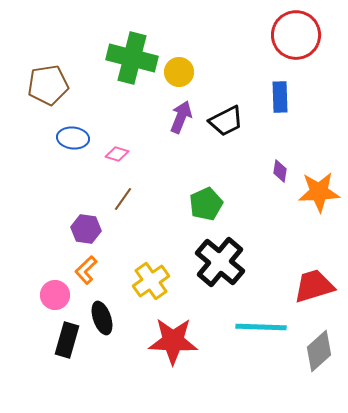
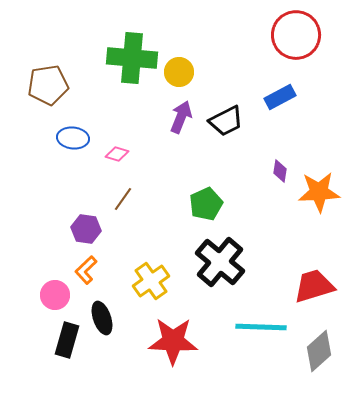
green cross: rotated 9 degrees counterclockwise
blue rectangle: rotated 64 degrees clockwise
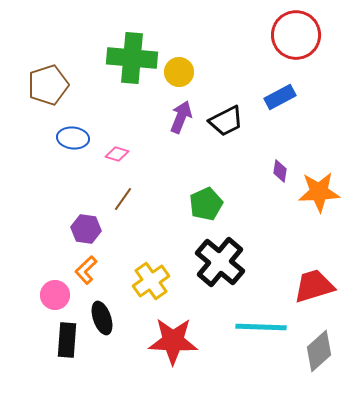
brown pentagon: rotated 9 degrees counterclockwise
black rectangle: rotated 12 degrees counterclockwise
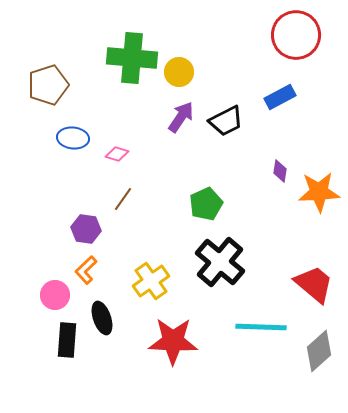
purple arrow: rotated 12 degrees clockwise
red trapezoid: moved 2 px up; rotated 57 degrees clockwise
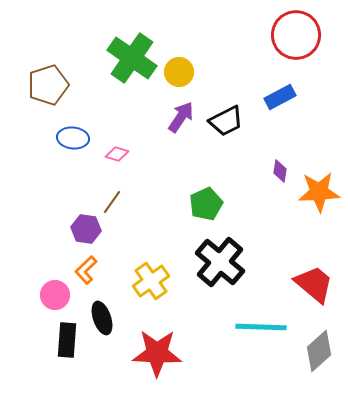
green cross: rotated 30 degrees clockwise
brown line: moved 11 px left, 3 px down
red star: moved 16 px left, 12 px down
